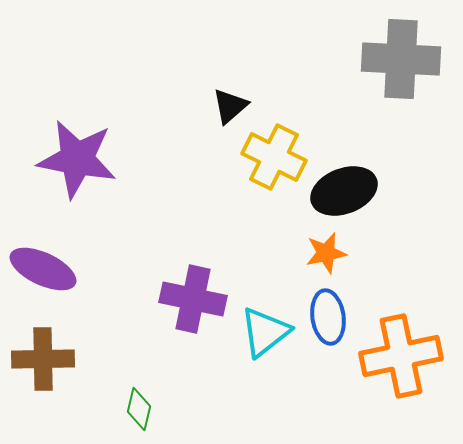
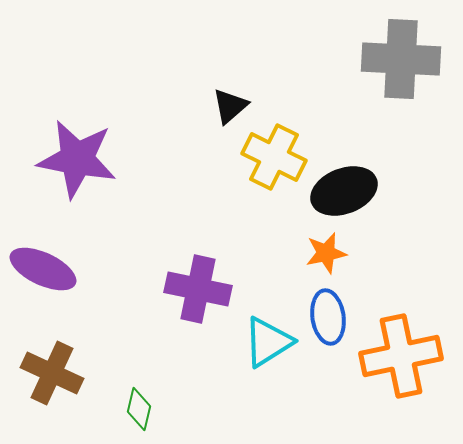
purple cross: moved 5 px right, 10 px up
cyan triangle: moved 3 px right, 10 px down; rotated 6 degrees clockwise
brown cross: moved 9 px right, 14 px down; rotated 26 degrees clockwise
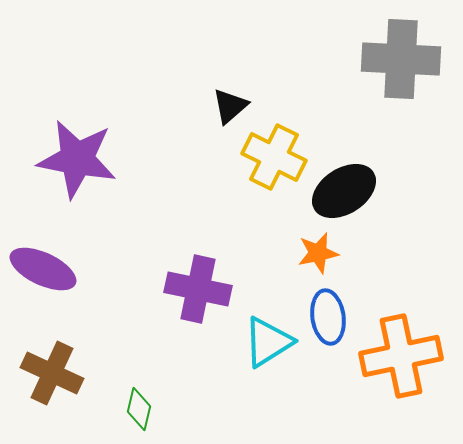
black ellipse: rotated 12 degrees counterclockwise
orange star: moved 8 px left
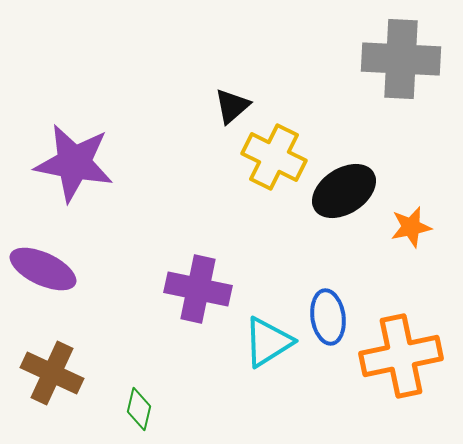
black triangle: moved 2 px right
purple star: moved 3 px left, 4 px down
orange star: moved 93 px right, 26 px up
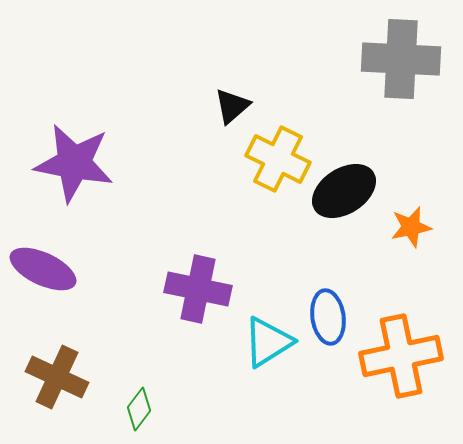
yellow cross: moved 4 px right, 2 px down
brown cross: moved 5 px right, 4 px down
green diamond: rotated 24 degrees clockwise
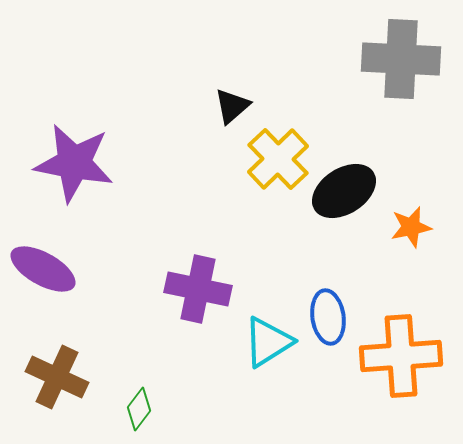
yellow cross: rotated 20 degrees clockwise
purple ellipse: rotated 4 degrees clockwise
orange cross: rotated 8 degrees clockwise
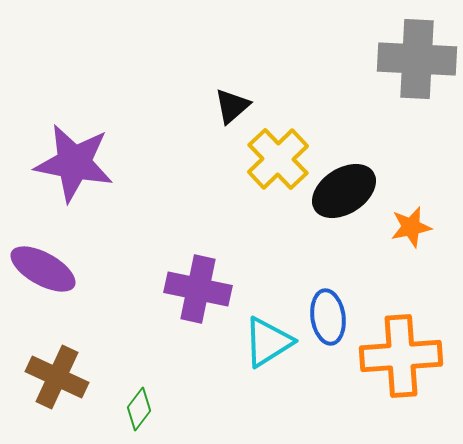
gray cross: moved 16 px right
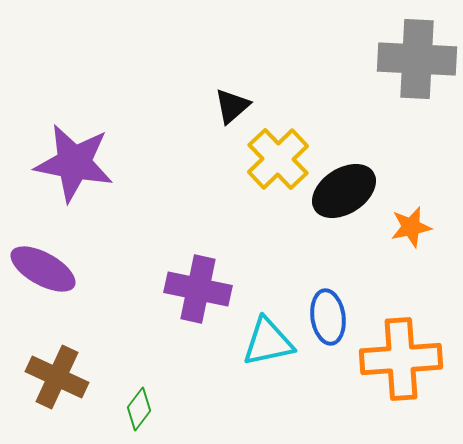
cyan triangle: rotated 20 degrees clockwise
orange cross: moved 3 px down
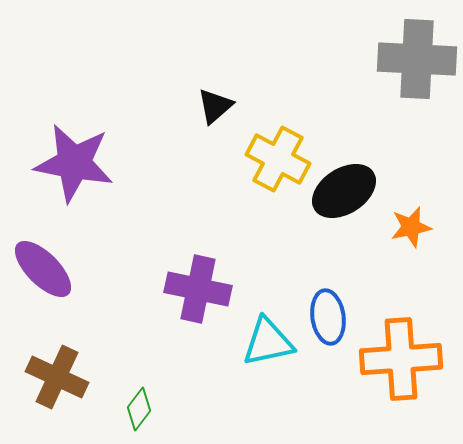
black triangle: moved 17 px left
yellow cross: rotated 18 degrees counterclockwise
purple ellipse: rotated 16 degrees clockwise
